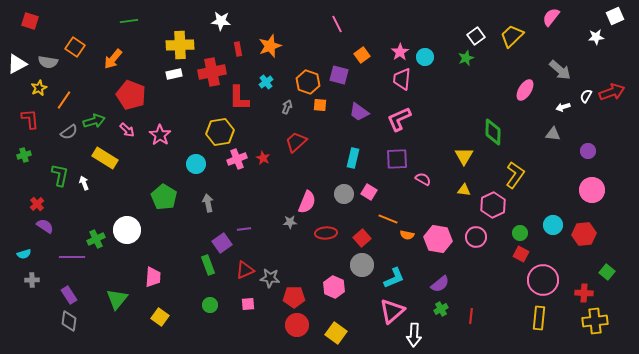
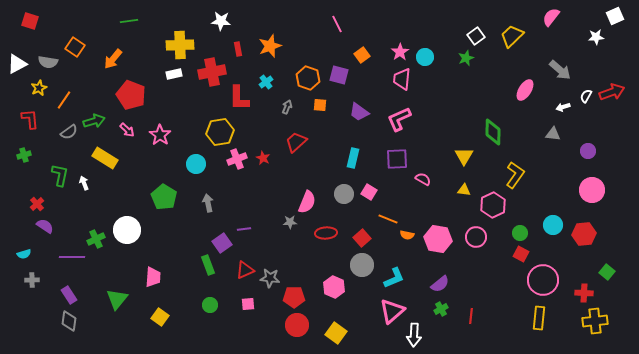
orange hexagon at (308, 82): moved 4 px up
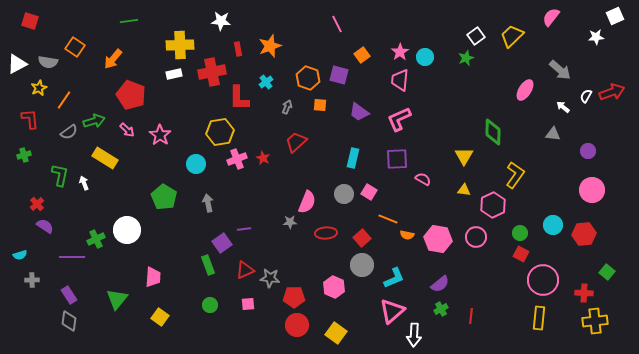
pink trapezoid at (402, 79): moved 2 px left, 1 px down
white arrow at (563, 107): rotated 56 degrees clockwise
cyan semicircle at (24, 254): moved 4 px left, 1 px down
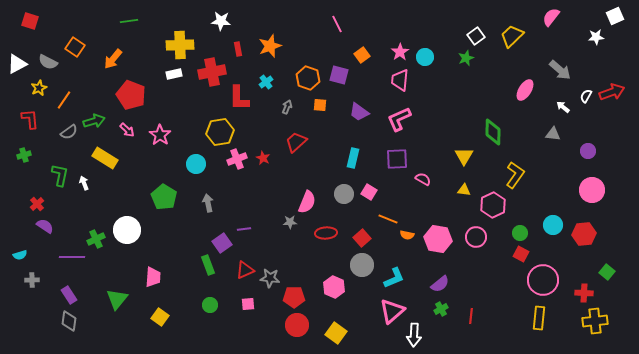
gray semicircle at (48, 62): rotated 18 degrees clockwise
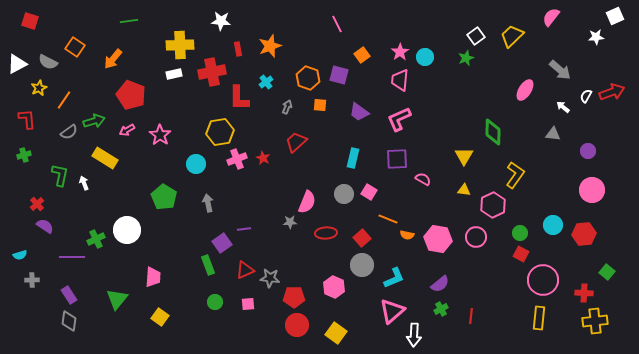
red L-shape at (30, 119): moved 3 px left
pink arrow at (127, 130): rotated 105 degrees clockwise
green circle at (210, 305): moved 5 px right, 3 px up
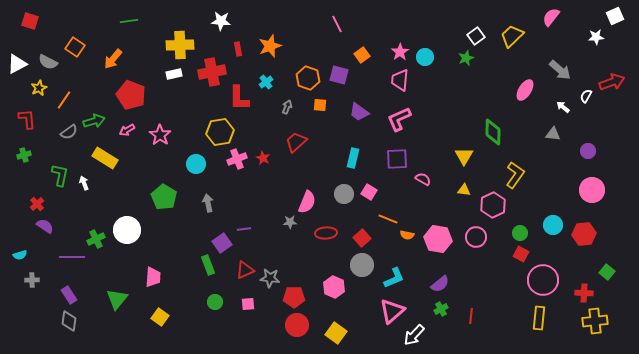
red arrow at (612, 92): moved 10 px up
white arrow at (414, 335): rotated 40 degrees clockwise
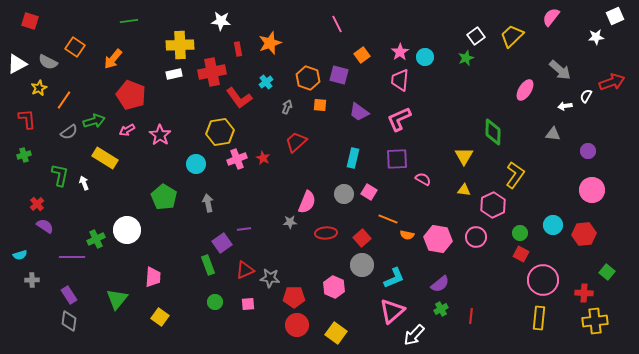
orange star at (270, 46): moved 3 px up
red L-shape at (239, 98): rotated 36 degrees counterclockwise
white arrow at (563, 107): moved 2 px right, 1 px up; rotated 48 degrees counterclockwise
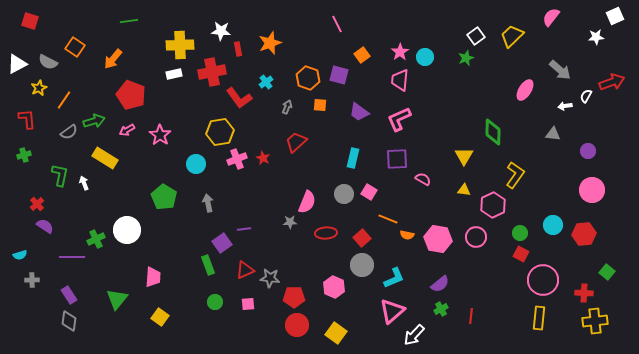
white star at (221, 21): moved 10 px down
